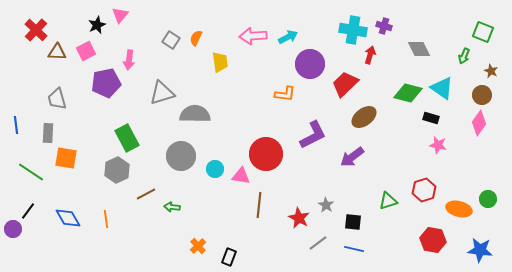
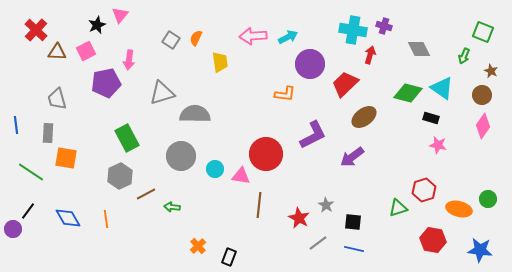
pink diamond at (479, 123): moved 4 px right, 3 px down
gray hexagon at (117, 170): moved 3 px right, 6 px down
green triangle at (388, 201): moved 10 px right, 7 px down
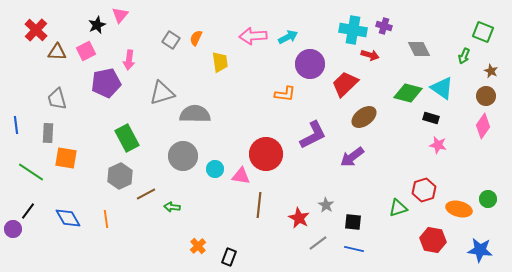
red arrow at (370, 55): rotated 90 degrees clockwise
brown circle at (482, 95): moved 4 px right, 1 px down
gray circle at (181, 156): moved 2 px right
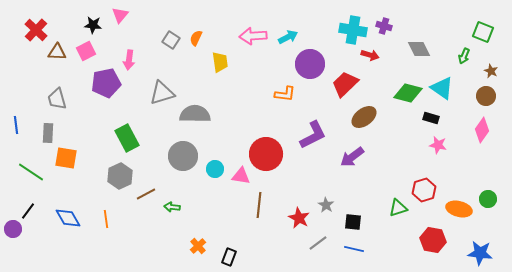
black star at (97, 25): moved 4 px left; rotated 30 degrees clockwise
pink diamond at (483, 126): moved 1 px left, 4 px down
blue star at (480, 250): moved 3 px down
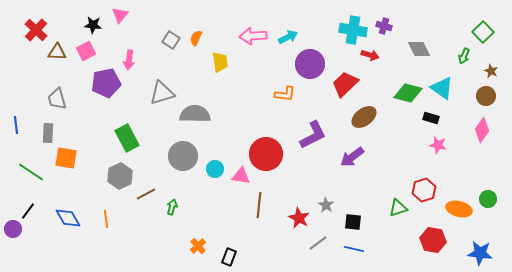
green square at (483, 32): rotated 25 degrees clockwise
green arrow at (172, 207): rotated 98 degrees clockwise
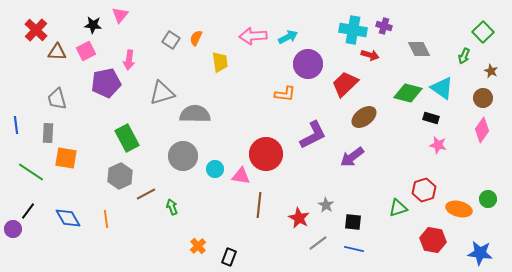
purple circle at (310, 64): moved 2 px left
brown circle at (486, 96): moved 3 px left, 2 px down
green arrow at (172, 207): rotated 35 degrees counterclockwise
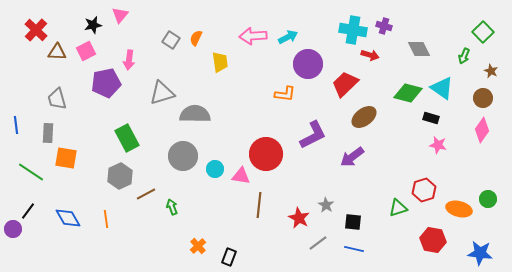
black star at (93, 25): rotated 18 degrees counterclockwise
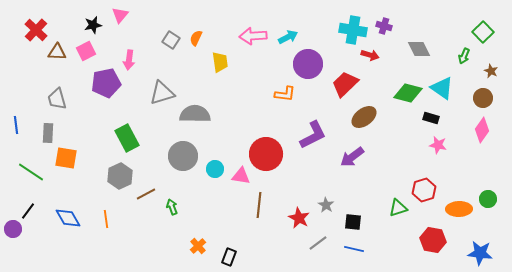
orange ellipse at (459, 209): rotated 15 degrees counterclockwise
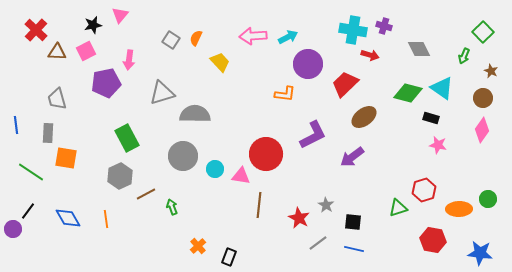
yellow trapezoid at (220, 62): rotated 35 degrees counterclockwise
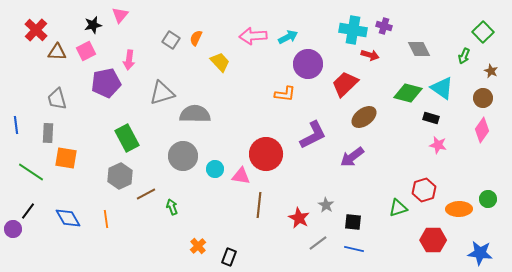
red hexagon at (433, 240): rotated 10 degrees counterclockwise
